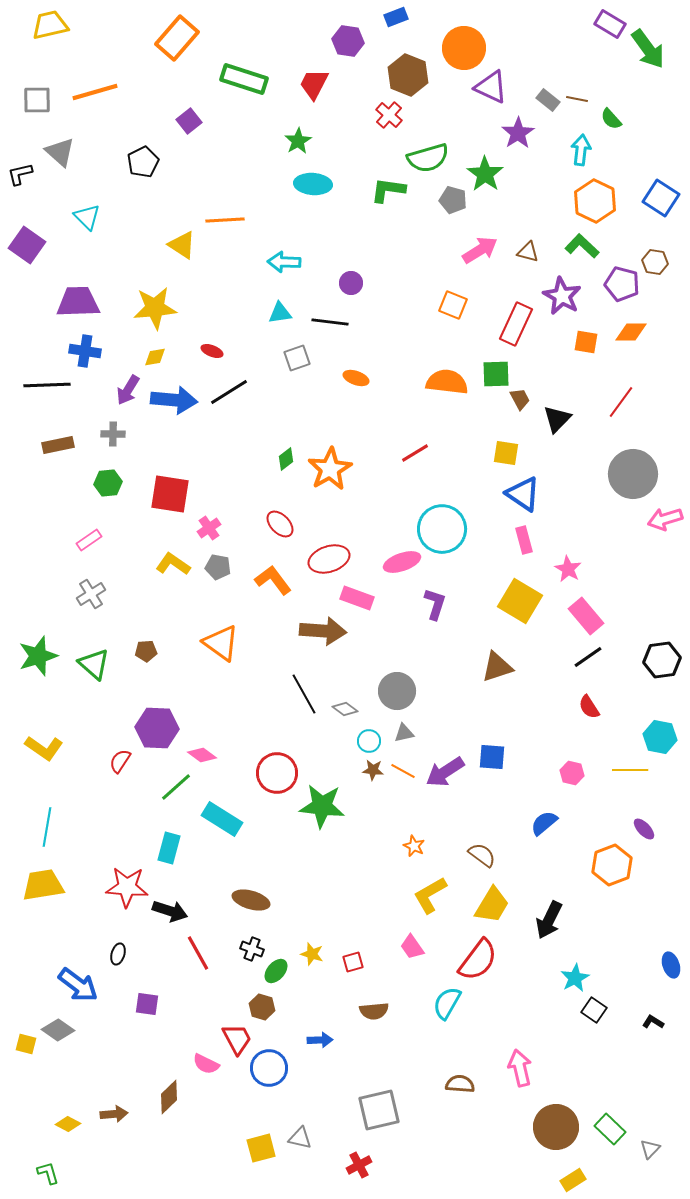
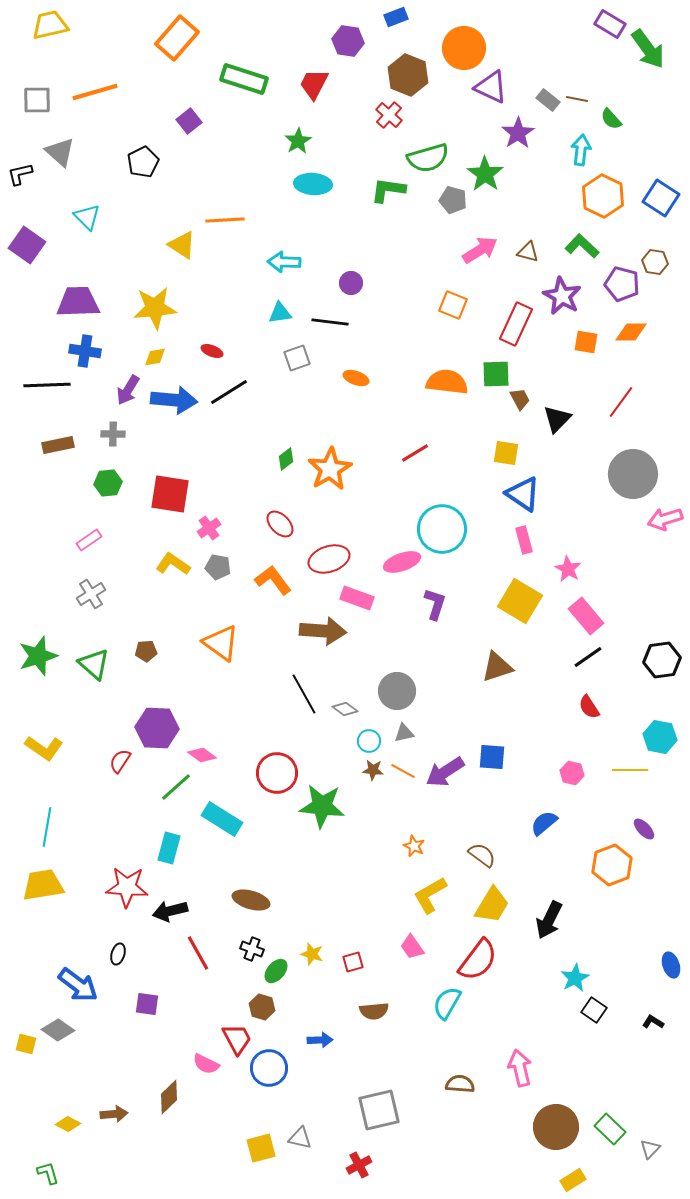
orange hexagon at (595, 201): moved 8 px right, 5 px up
black arrow at (170, 911): rotated 148 degrees clockwise
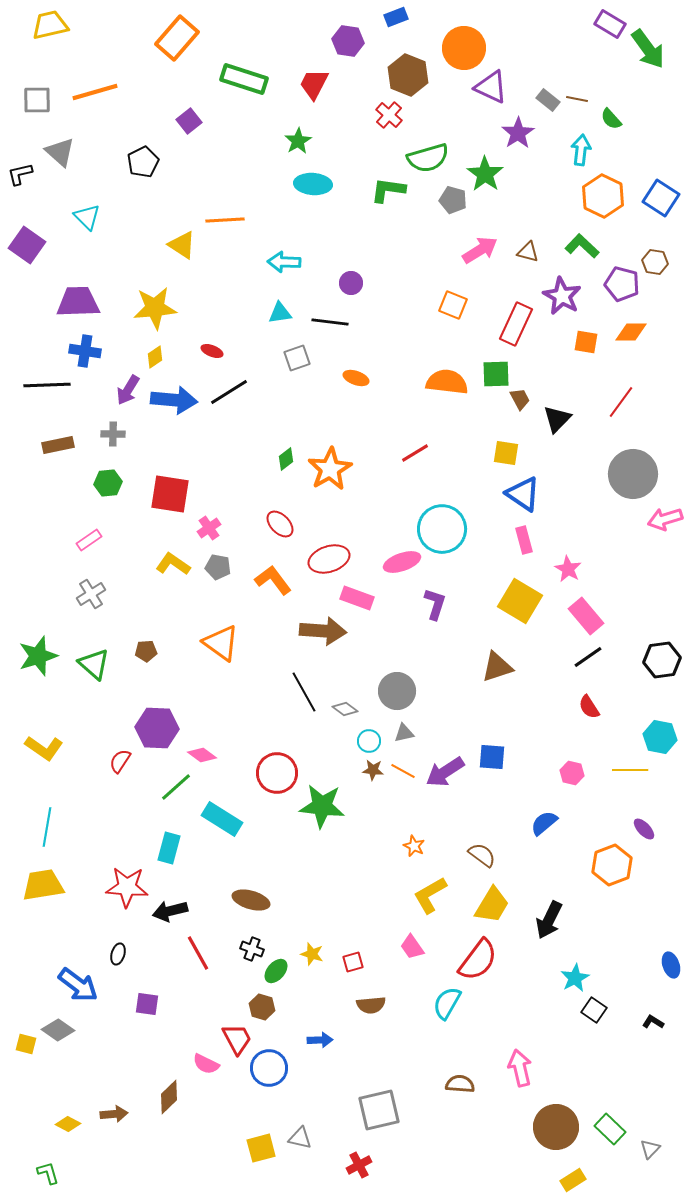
yellow diamond at (155, 357): rotated 25 degrees counterclockwise
black line at (304, 694): moved 2 px up
brown semicircle at (374, 1011): moved 3 px left, 6 px up
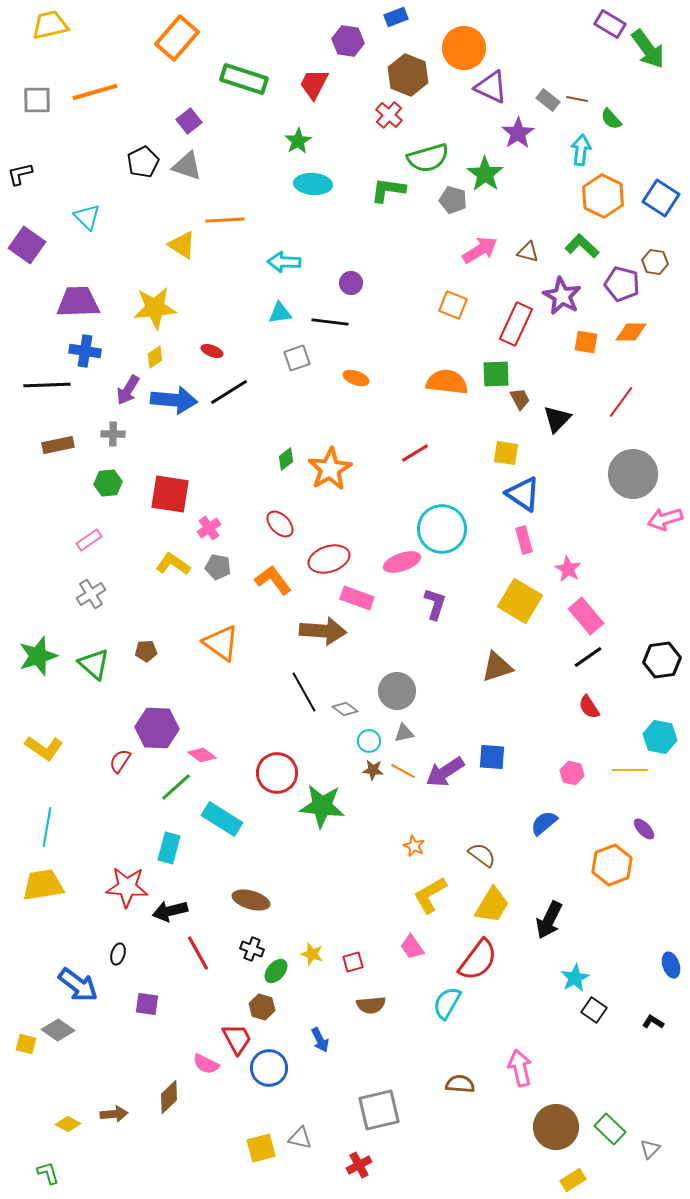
gray triangle at (60, 152): moved 127 px right, 14 px down; rotated 24 degrees counterclockwise
blue arrow at (320, 1040): rotated 65 degrees clockwise
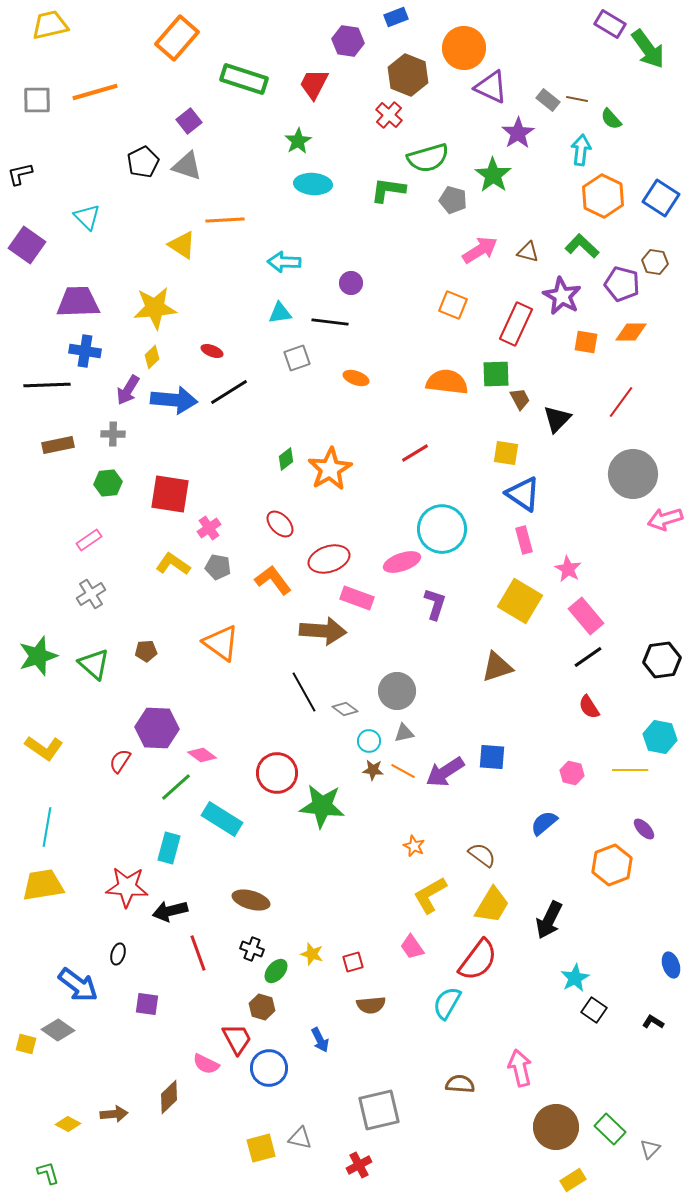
green star at (485, 174): moved 8 px right, 1 px down
yellow diamond at (155, 357): moved 3 px left; rotated 10 degrees counterclockwise
red line at (198, 953): rotated 9 degrees clockwise
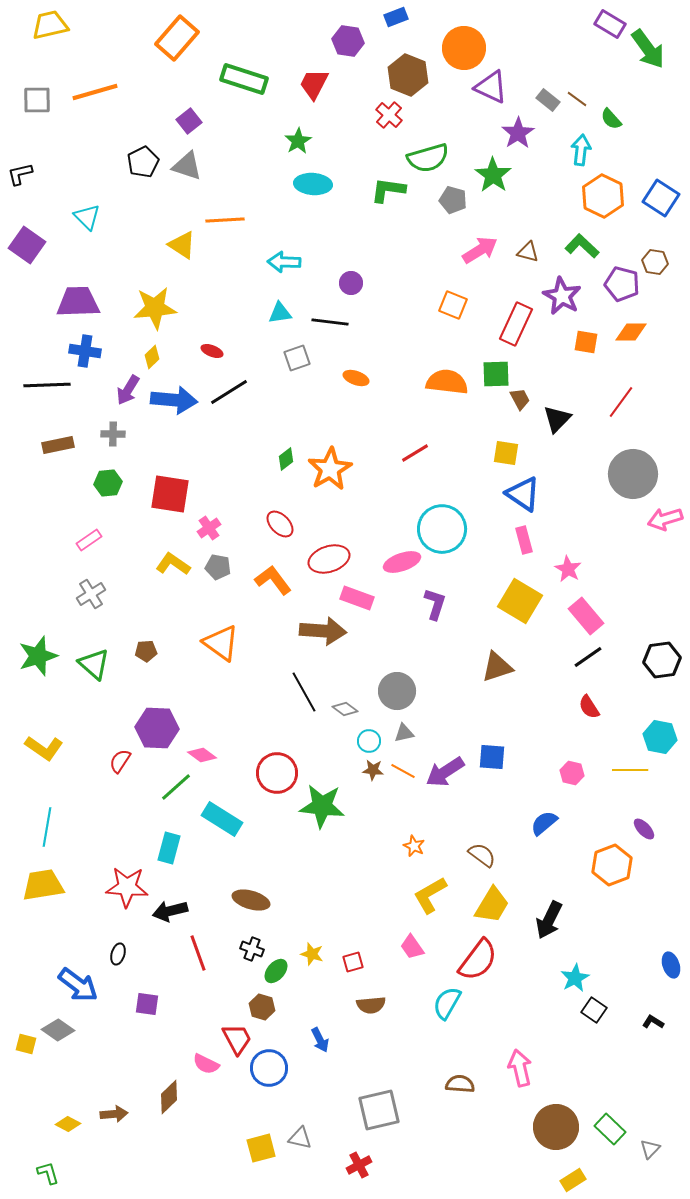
brown line at (577, 99): rotated 25 degrees clockwise
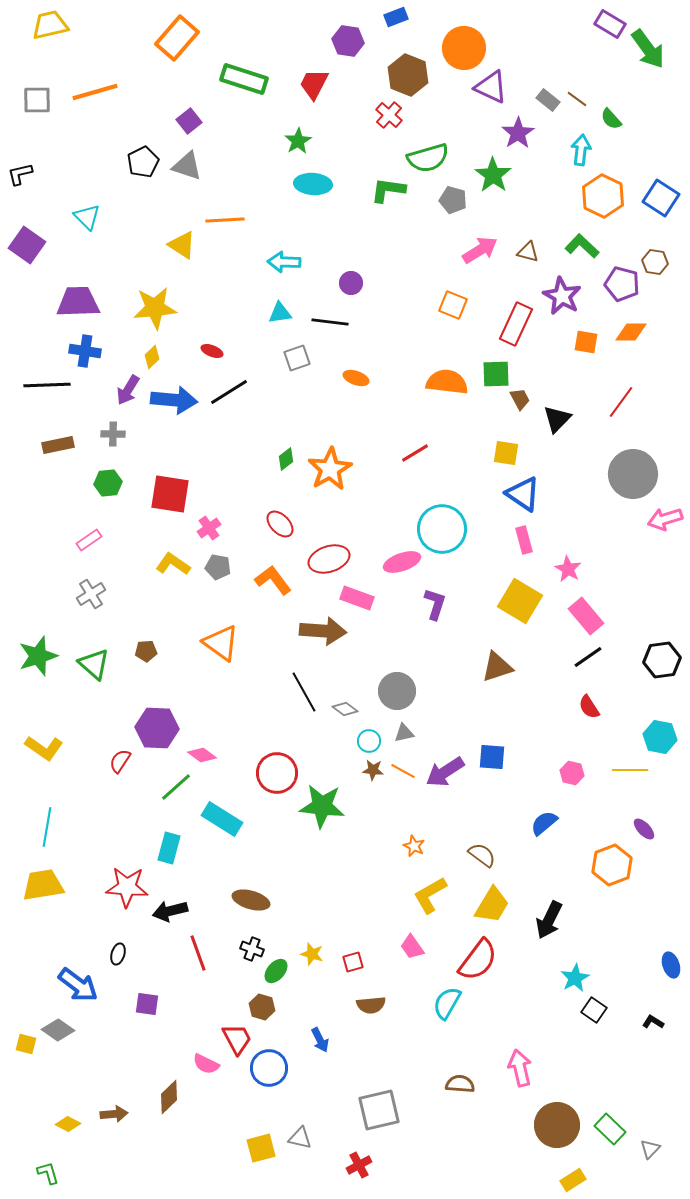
brown circle at (556, 1127): moved 1 px right, 2 px up
